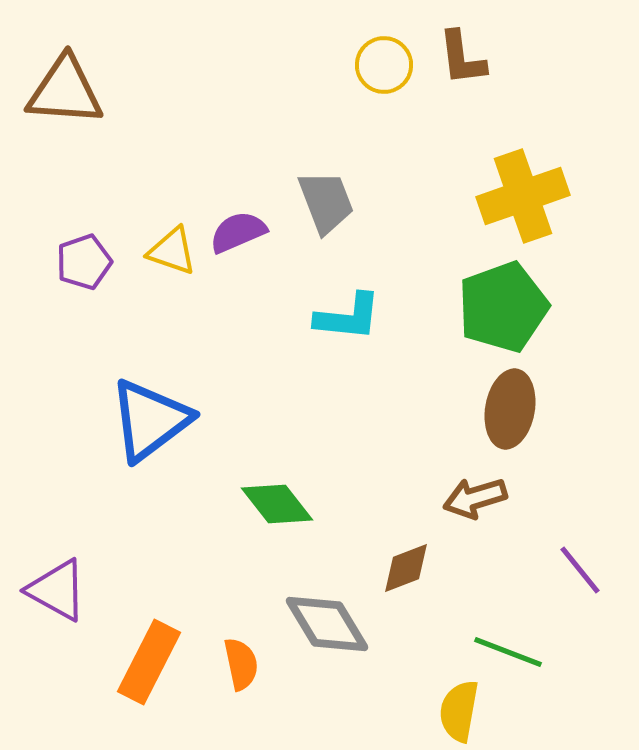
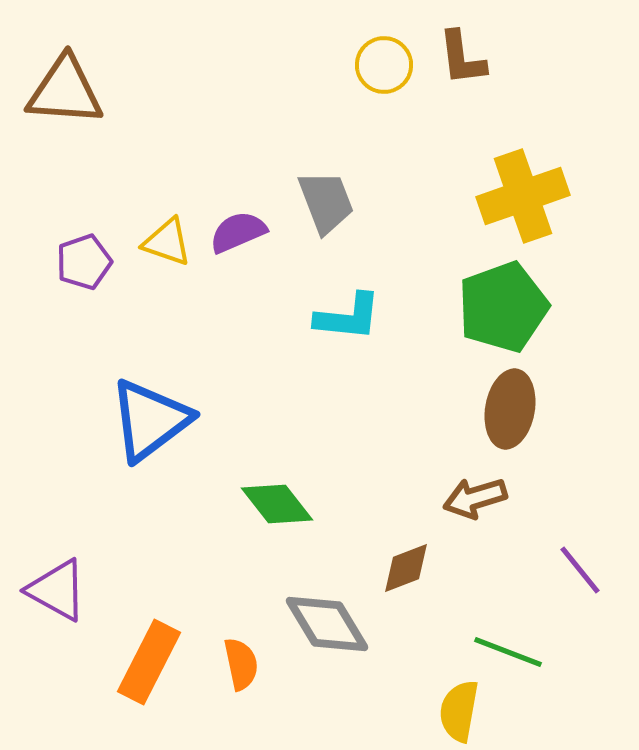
yellow triangle: moved 5 px left, 9 px up
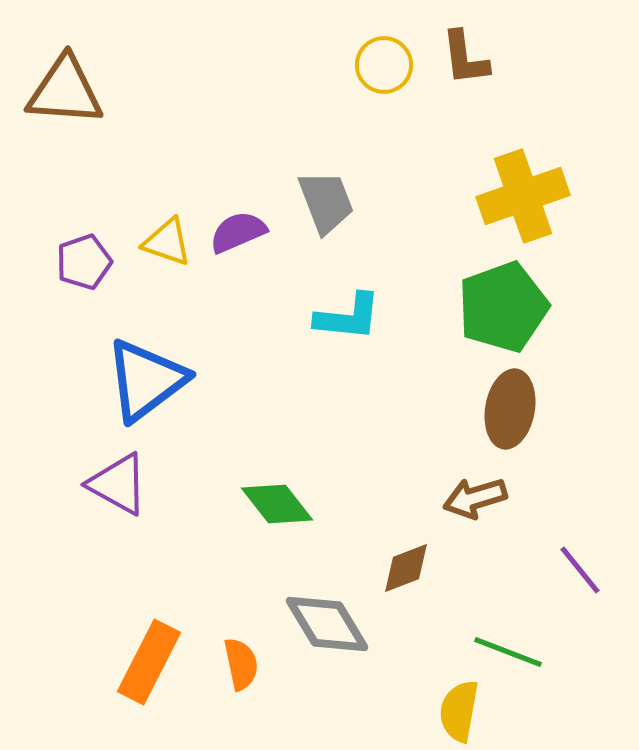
brown L-shape: moved 3 px right
blue triangle: moved 4 px left, 40 px up
purple triangle: moved 61 px right, 106 px up
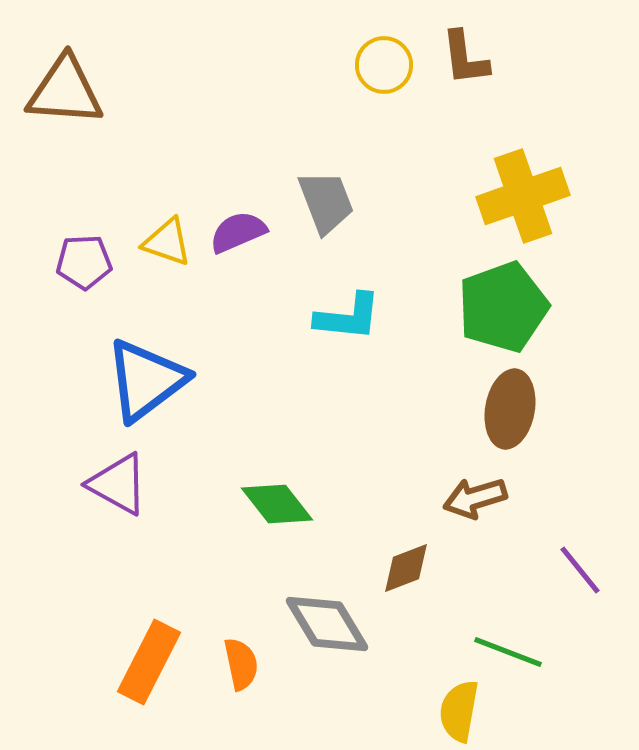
purple pentagon: rotated 16 degrees clockwise
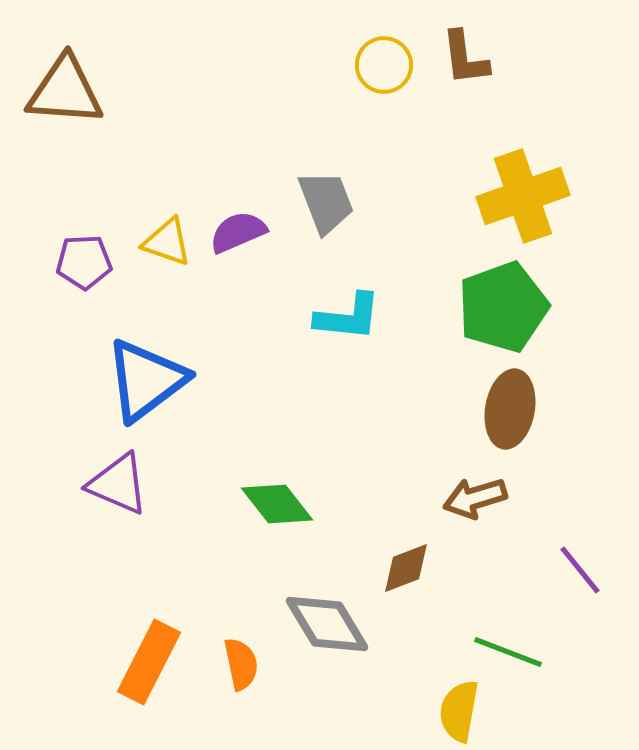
purple triangle: rotated 6 degrees counterclockwise
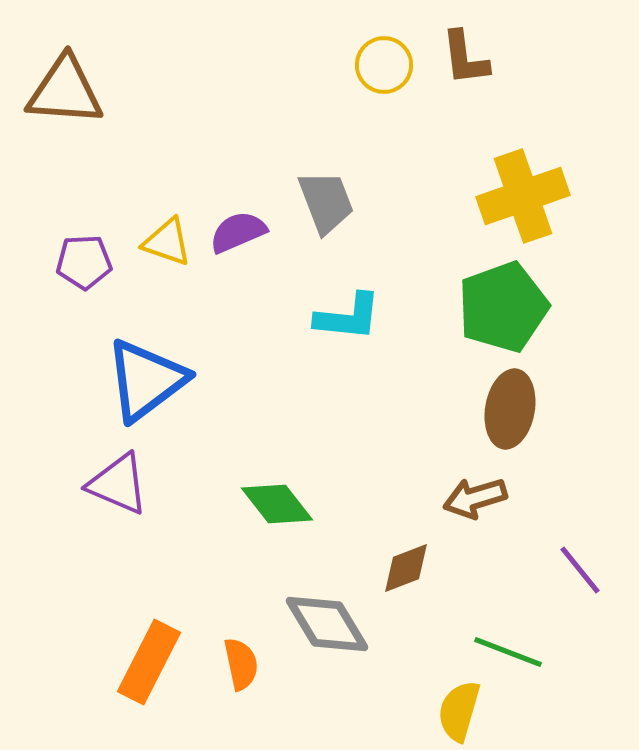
yellow semicircle: rotated 6 degrees clockwise
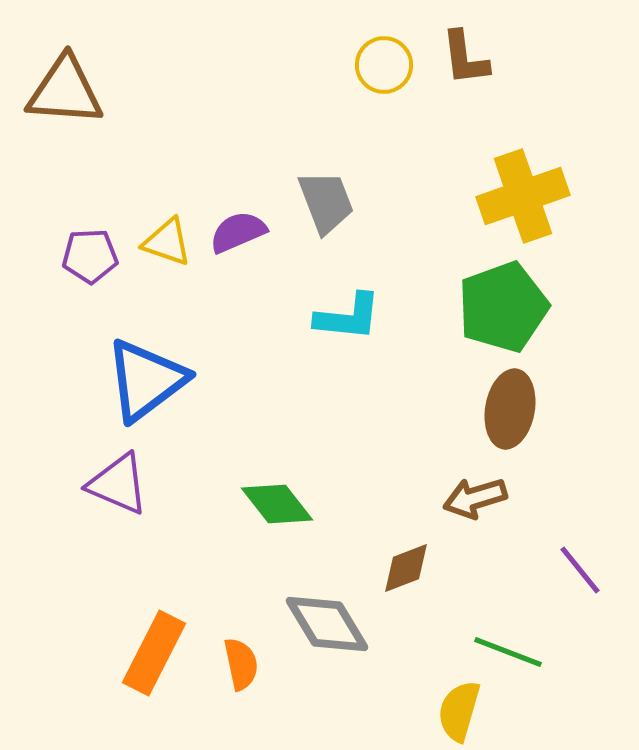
purple pentagon: moved 6 px right, 6 px up
orange rectangle: moved 5 px right, 9 px up
